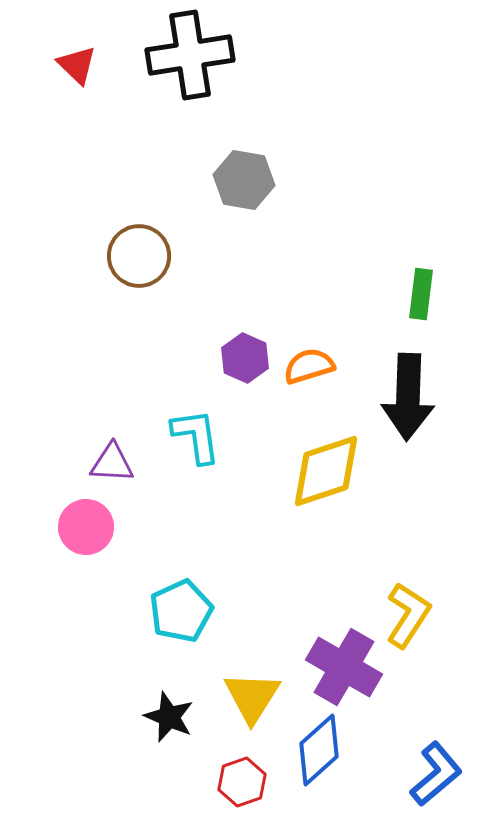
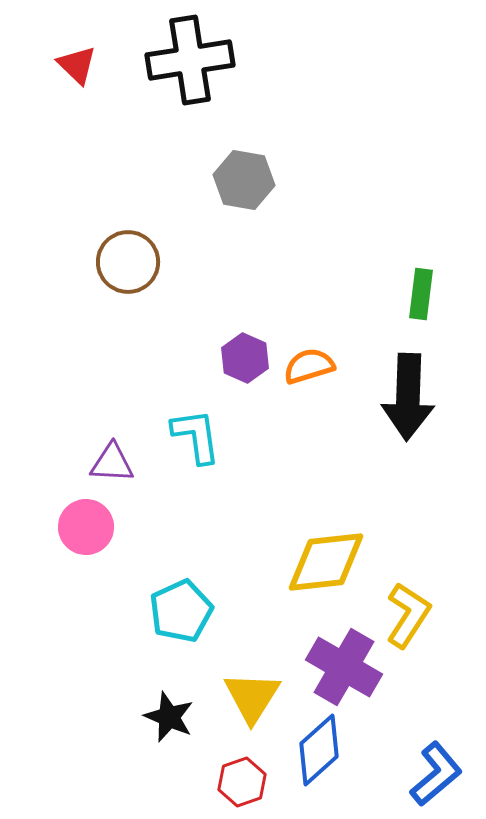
black cross: moved 5 px down
brown circle: moved 11 px left, 6 px down
yellow diamond: moved 91 px down; rotated 12 degrees clockwise
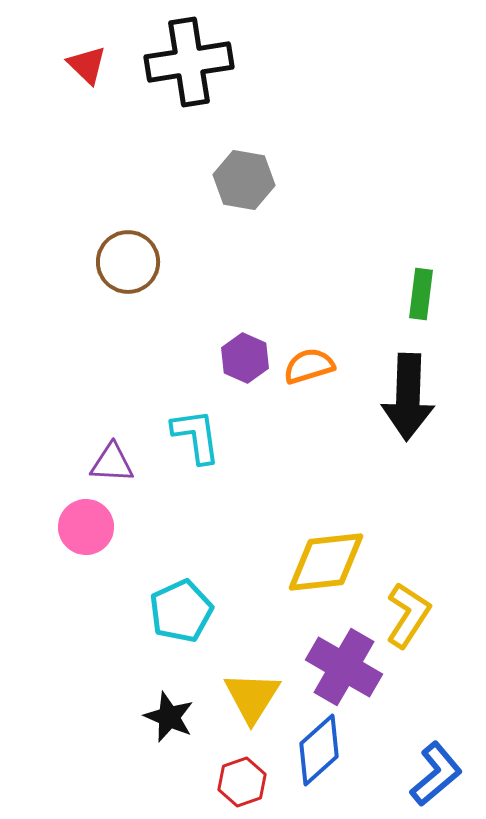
black cross: moved 1 px left, 2 px down
red triangle: moved 10 px right
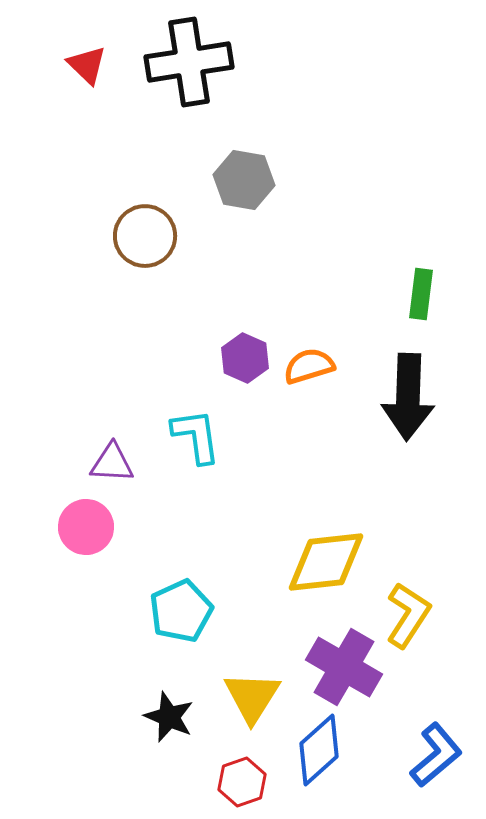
brown circle: moved 17 px right, 26 px up
blue L-shape: moved 19 px up
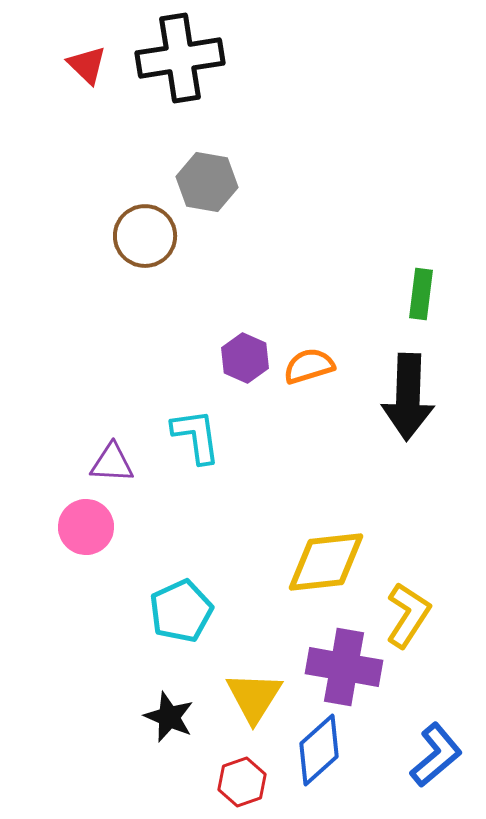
black cross: moved 9 px left, 4 px up
gray hexagon: moved 37 px left, 2 px down
purple cross: rotated 20 degrees counterclockwise
yellow triangle: moved 2 px right
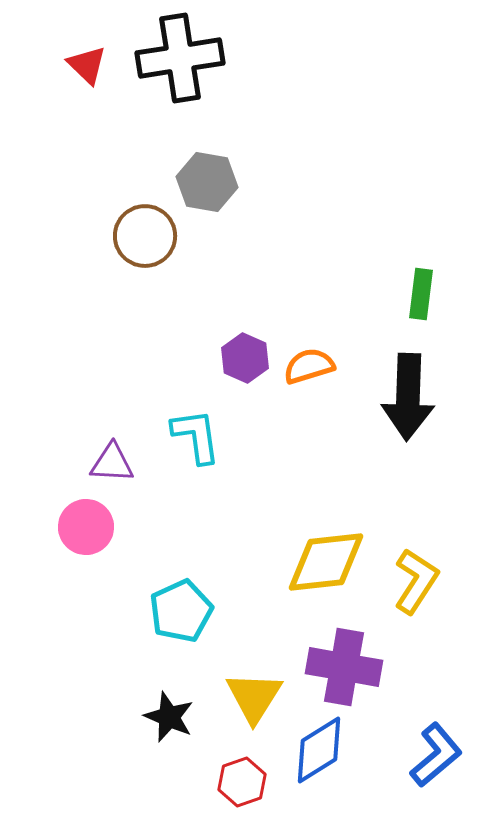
yellow L-shape: moved 8 px right, 34 px up
blue diamond: rotated 10 degrees clockwise
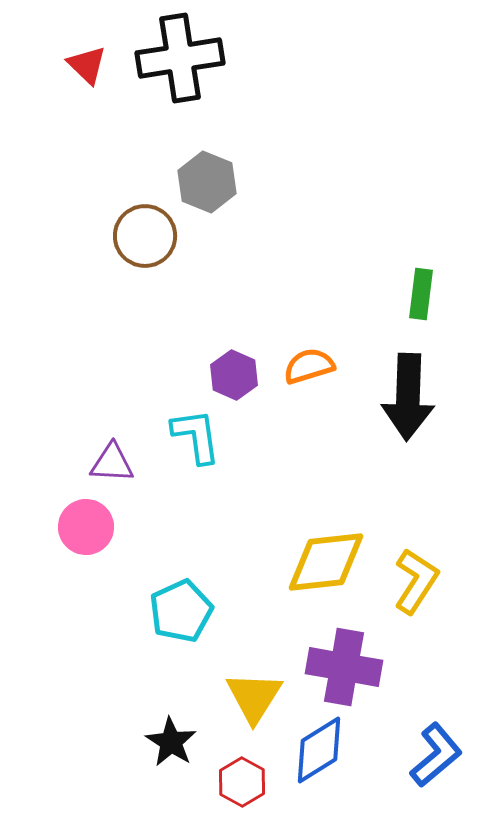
gray hexagon: rotated 12 degrees clockwise
purple hexagon: moved 11 px left, 17 px down
black star: moved 2 px right, 25 px down; rotated 9 degrees clockwise
red hexagon: rotated 12 degrees counterclockwise
